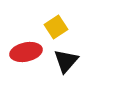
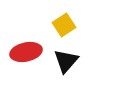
yellow square: moved 8 px right, 2 px up
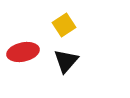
red ellipse: moved 3 px left
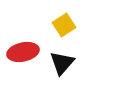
black triangle: moved 4 px left, 2 px down
